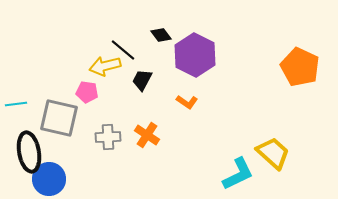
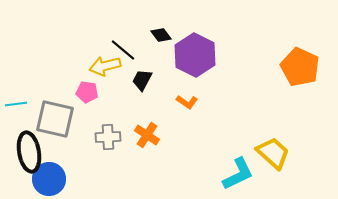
gray square: moved 4 px left, 1 px down
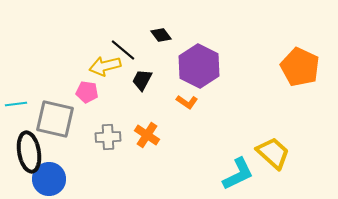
purple hexagon: moved 4 px right, 11 px down
